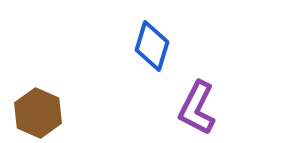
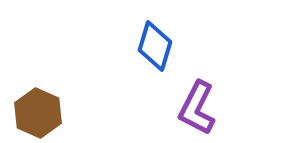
blue diamond: moved 3 px right
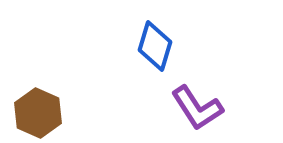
purple L-shape: rotated 60 degrees counterclockwise
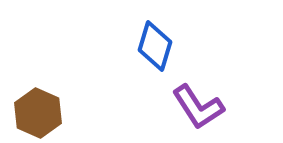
purple L-shape: moved 1 px right, 1 px up
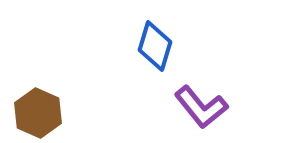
purple L-shape: moved 3 px right; rotated 6 degrees counterclockwise
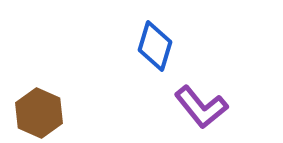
brown hexagon: moved 1 px right
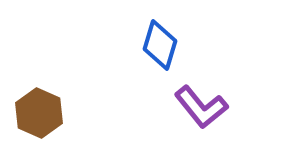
blue diamond: moved 5 px right, 1 px up
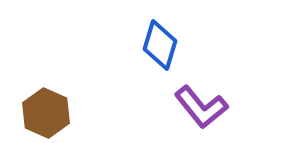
brown hexagon: moved 7 px right
